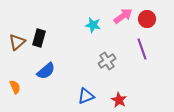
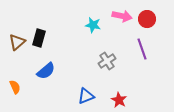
pink arrow: moved 1 px left; rotated 48 degrees clockwise
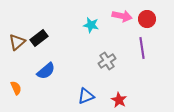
cyan star: moved 2 px left
black rectangle: rotated 36 degrees clockwise
purple line: moved 1 px up; rotated 10 degrees clockwise
orange semicircle: moved 1 px right, 1 px down
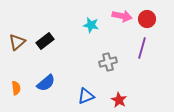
black rectangle: moved 6 px right, 3 px down
purple line: rotated 25 degrees clockwise
gray cross: moved 1 px right, 1 px down; rotated 18 degrees clockwise
blue semicircle: moved 12 px down
orange semicircle: rotated 16 degrees clockwise
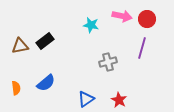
brown triangle: moved 3 px right, 4 px down; rotated 30 degrees clockwise
blue triangle: moved 3 px down; rotated 12 degrees counterclockwise
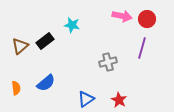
cyan star: moved 19 px left
brown triangle: rotated 30 degrees counterclockwise
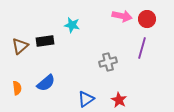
black rectangle: rotated 30 degrees clockwise
orange semicircle: moved 1 px right
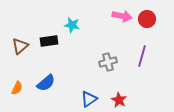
black rectangle: moved 4 px right
purple line: moved 8 px down
orange semicircle: rotated 32 degrees clockwise
blue triangle: moved 3 px right
